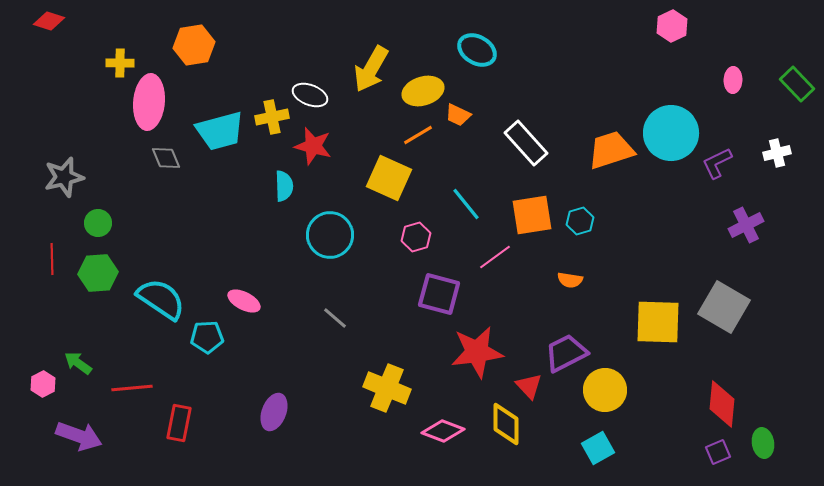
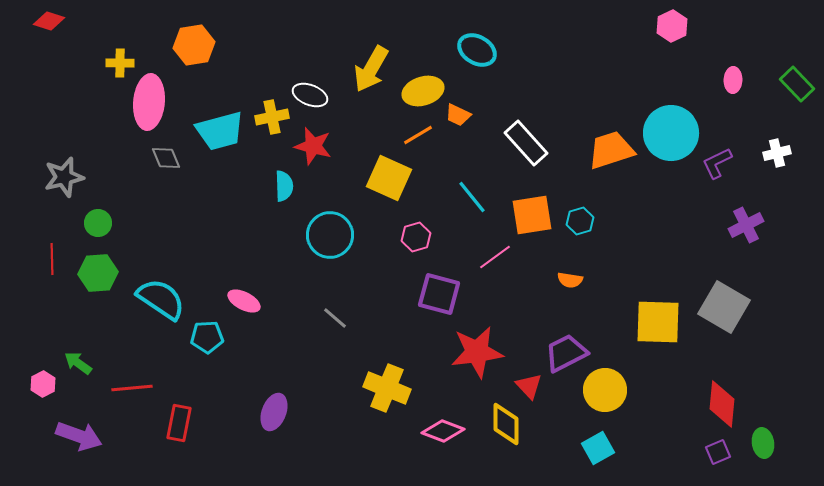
cyan line at (466, 204): moved 6 px right, 7 px up
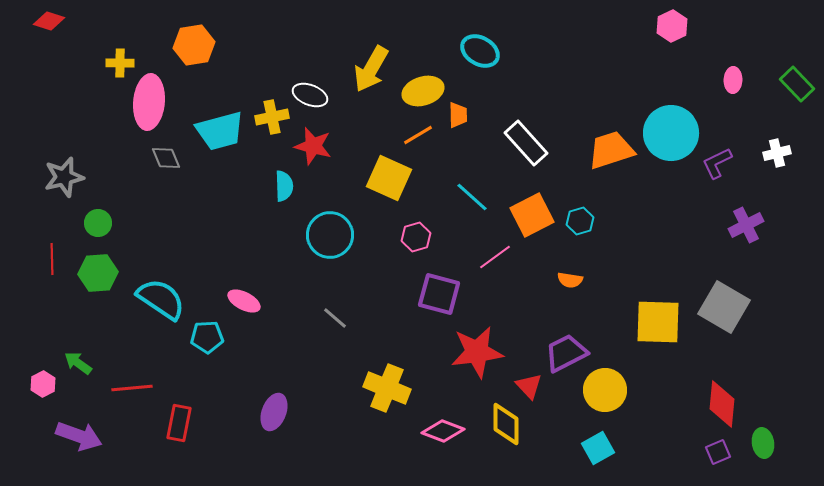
cyan ellipse at (477, 50): moved 3 px right, 1 px down
orange trapezoid at (458, 115): rotated 116 degrees counterclockwise
cyan line at (472, 197): rotated 9 degrees counterclockwise
orange square at (532, 215): rotated 18 degrees counterclockwise
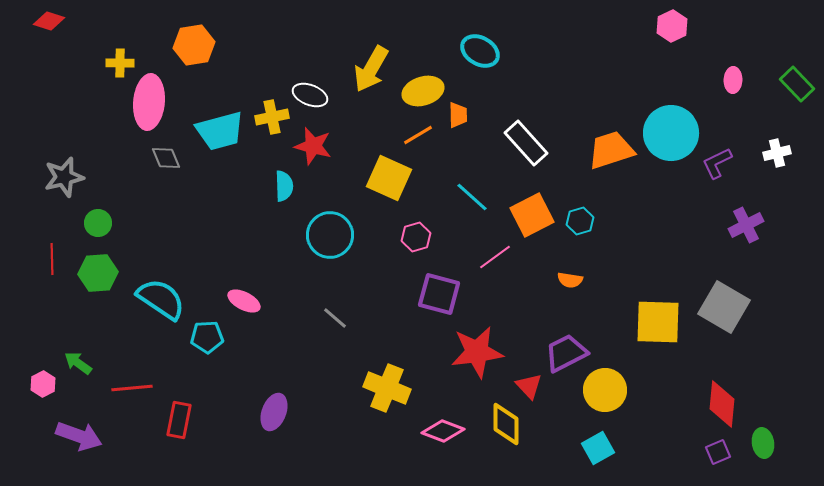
red rectangle at (179, 423): moved 3 px up
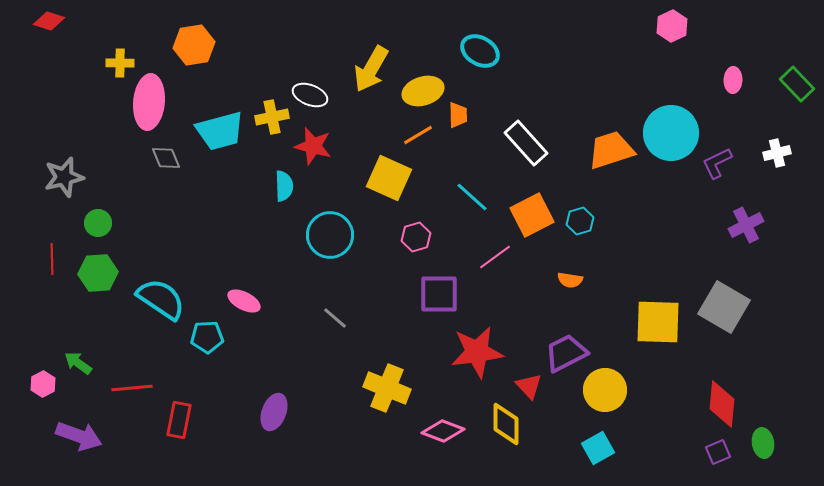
purple square at (439, 294): rotated 15 degrees counterclockwise
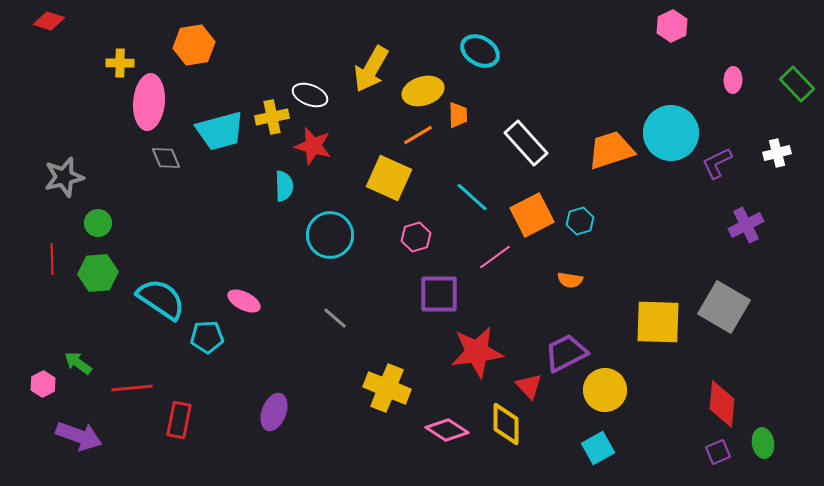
pink diamond at (443, 431): moved 4 px right, 1 px up; rotated 12 degrees clockwise
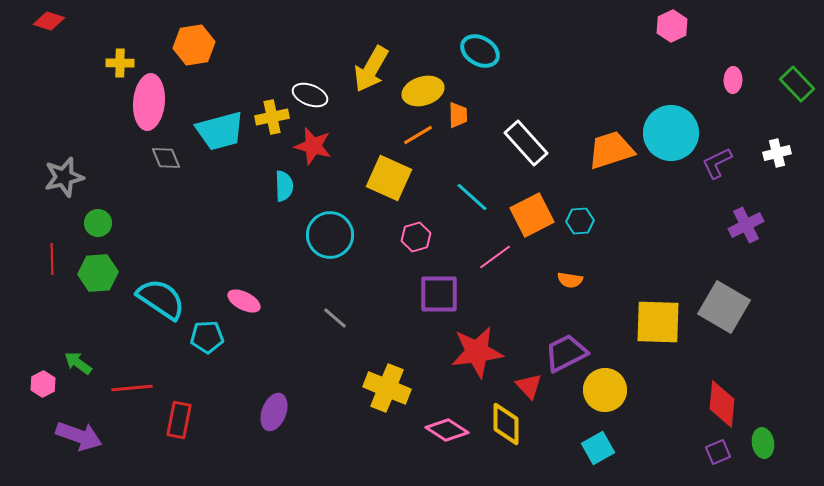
cyan hexagon at (580, 221): rotated 12 degrees clockwise
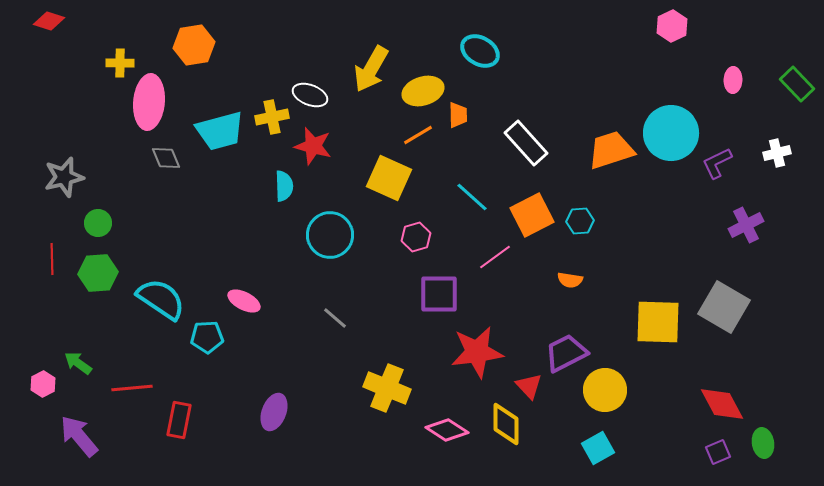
red diamond at (722, 404): rotated 33 degrees counterclockwise
purple arrow at (79, 436): rotated 150 degrees counterclockwise
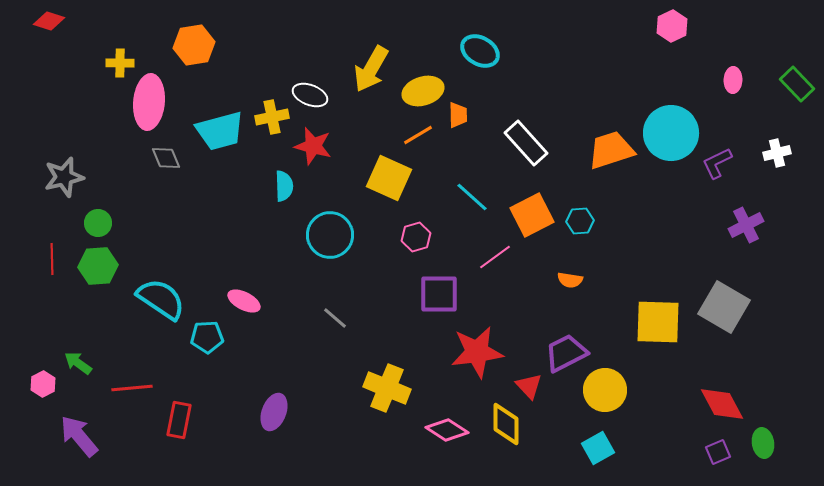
green hexagon at (98, 273): moved 7 px up
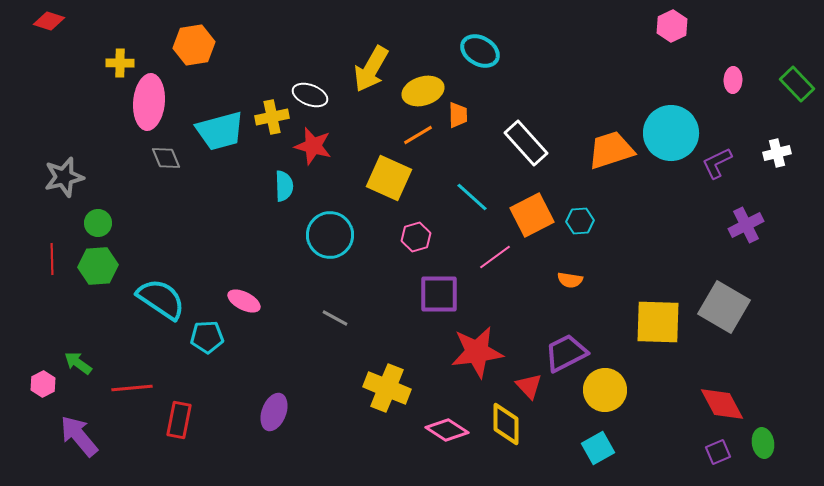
gray line at (335, 318): rotated 12 degrees counterclockwise
